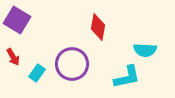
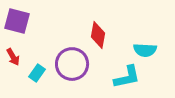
purple square: moved 1 px down; rotated 16 degrees counterclockwise
red diamond: moved 8 px down
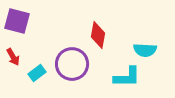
cyan rectangle: rotated 18 degrees clockwise
cyan L-shape: rotated 12 degrees clockwise
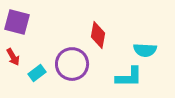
purple square: moved 1 px down
cyan L-shape: moved 2 px right
